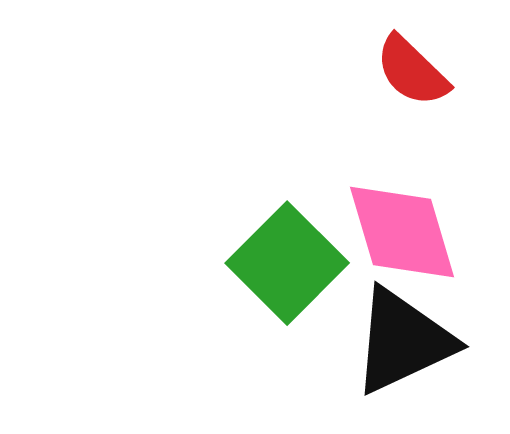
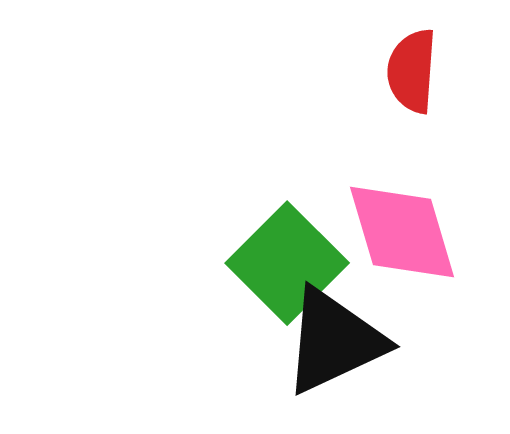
red semicircle: rotated 50 degrees clockwise
black triangle: moved 69 px left
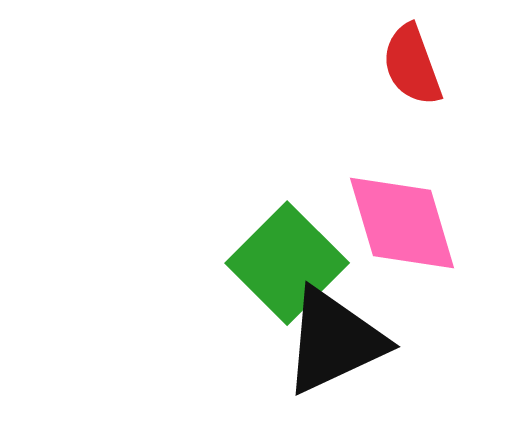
red semicircle: moved 6 px up; rotated 24 degrees counterclockwise
pink diamond: moved 9 px up
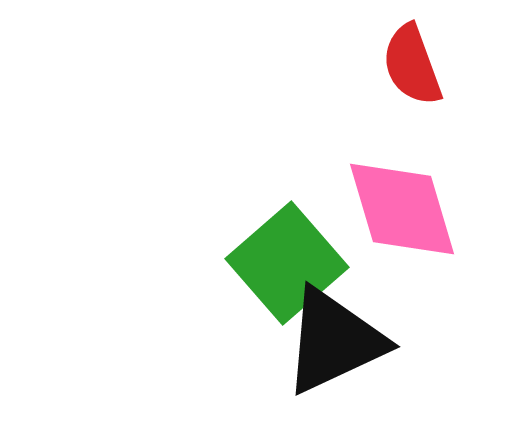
pink diamond: moved 14 px up
green square: rotated 4 degrees clockwise
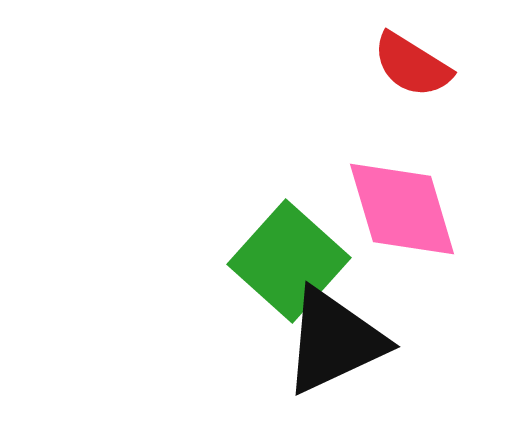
red semicircle: rotated 38 degrees counterclockwise
green square: moved 2 px right, 2 px up; rotated 7 degrees counterclockwise
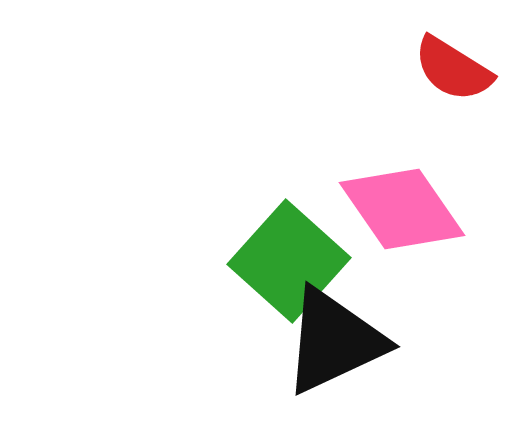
red semicircle: moved 41 px right, 4 px down
pink diamond: rotated 18 degrees counterclockwise
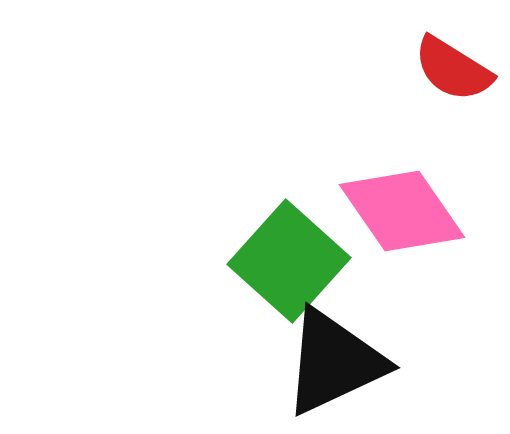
pink diamond: moved 2 px down
black triangle: moved 21 px down
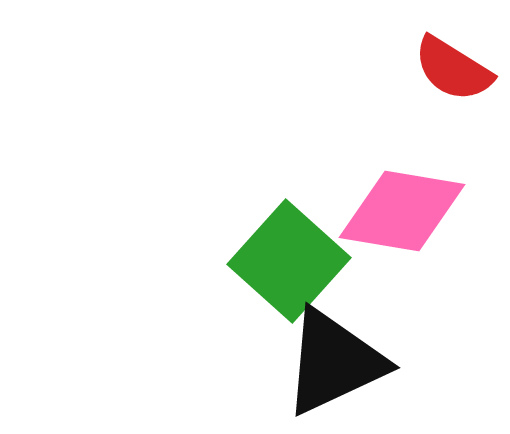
pink diamond: rotated 46 degrees counterclockwise
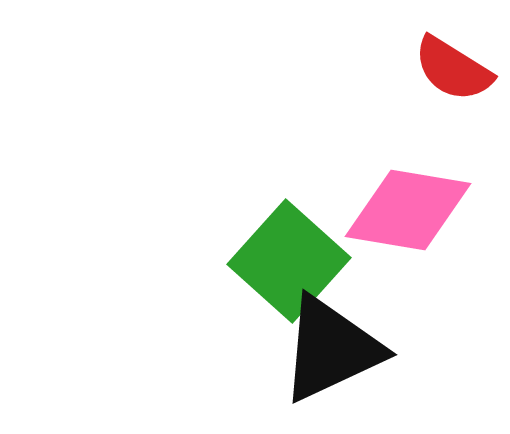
pink diamond: moved 6 px right, 1 px up
black triangle: moved 3 px left, 13 px up
